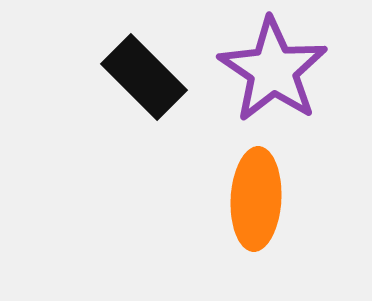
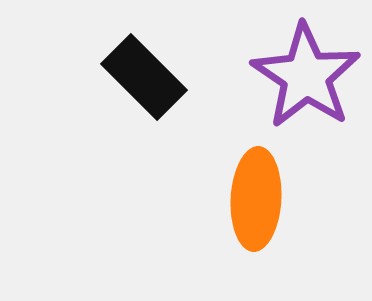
purple star: moved 33 px right, 6 px down
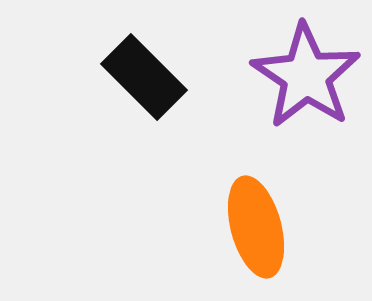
orange ellipse: moved 28 px down; rotated 18 degrees counterclockwise
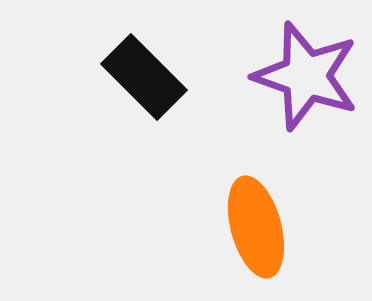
purple star: rotated 15 degrees counterclockwise
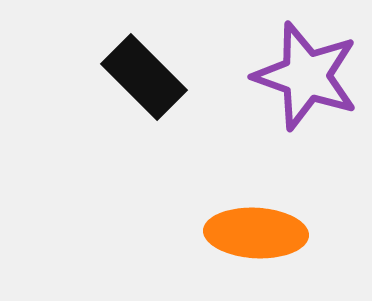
orange ellipse: moved 6 px down; rotated 72 degrees counterclockwise
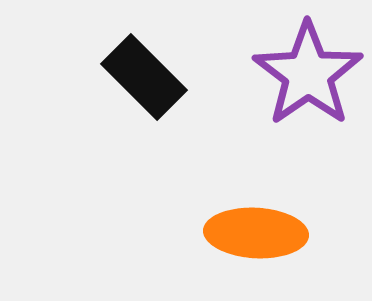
purple star: moved 2 px right, 2 px up; rotated 18 degrees clockwise
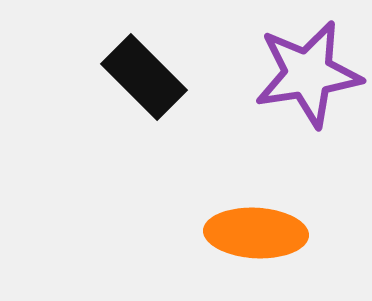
purple star: rotated 26 degrees clockwise
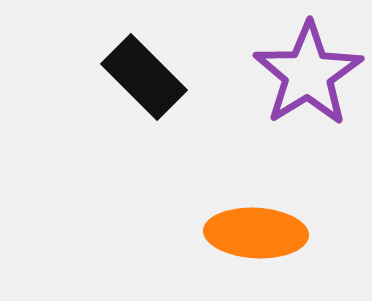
purple star: rotated 23 degrees counterclockwise
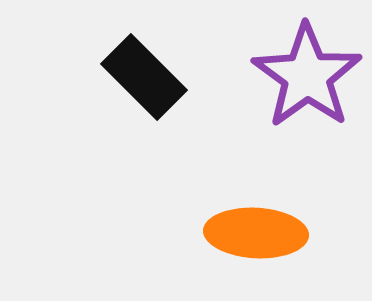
purple star: moved 1 px left, 2 px down; rotated 4 degrees counterclockwise
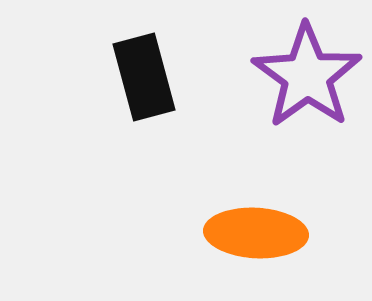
black rectangle: rotated 30 degrees clockwise
